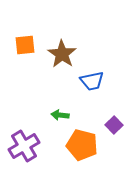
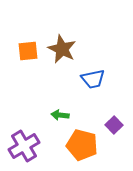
orange square: moved 3 px right, 6 px down
brown star: moved 5 px up; rotated 8 degrees counterclockwise
blue trapezoid: moved 1 px right, 2 px up
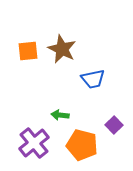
purple cross: moved 10 px right, 3 px up; rotated 8 degrees counterclockwise
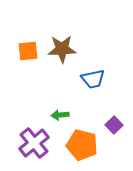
brown star: rotated 28 degrees counterclockwise
green arrow: rotated 12 degrees counterclockwise
